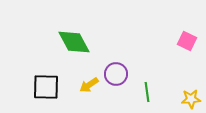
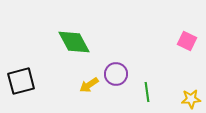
black square: moved 25 px left, 6 px up; rotated 16 degrees counterclockwise
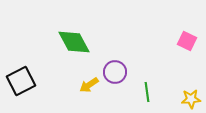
purple circle: moved 1 px left, 2 px up
black square: rotated 12 degrees counterclockwise
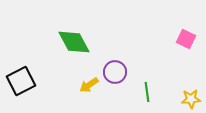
pink square: moved 1 px left, 2 px up
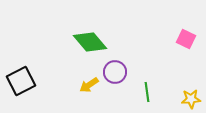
green diamond: moved 16 px right; rotated 12 degrees counterclockwise
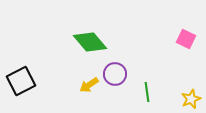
purple circle: moved 2 px down
yellow star: rotated 18 degrees counterclockwise
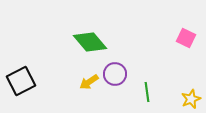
pink square: moved 1 px up
yellow arrow: moved 3 px up
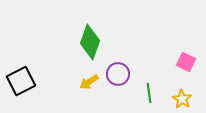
pink square: moved 24 px down
green diamond: rotated 60 degrees clockwise
purple circle: moved 3 px right
green line: moved 2 px right, 1 px down
yellow star: moved 9 px left; rotated 18 degrees counterclockwise
